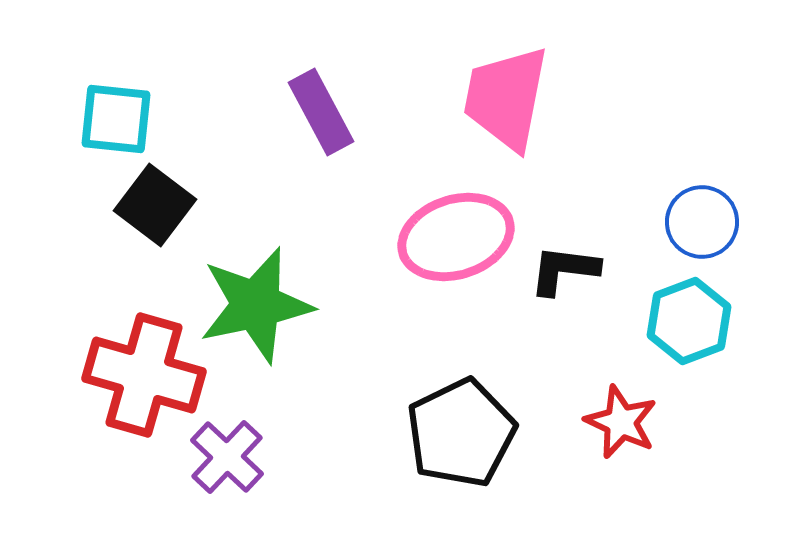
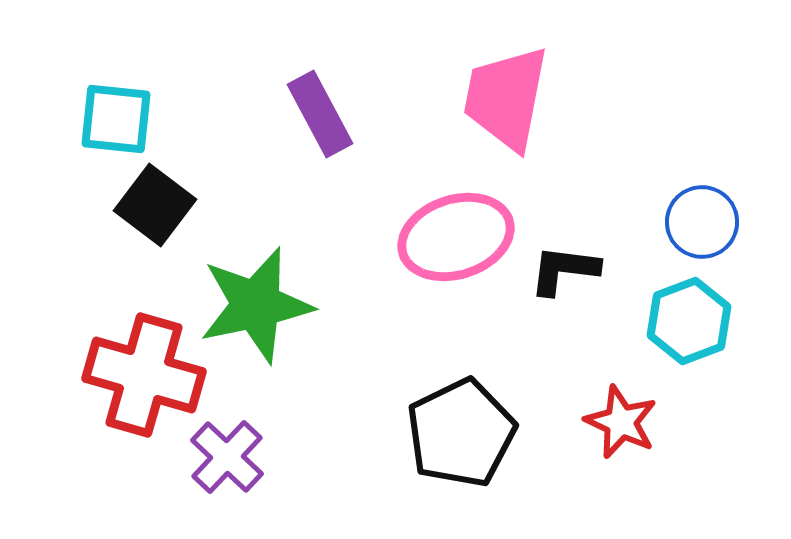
purple rectangle: moved 1 px left, 2 px down
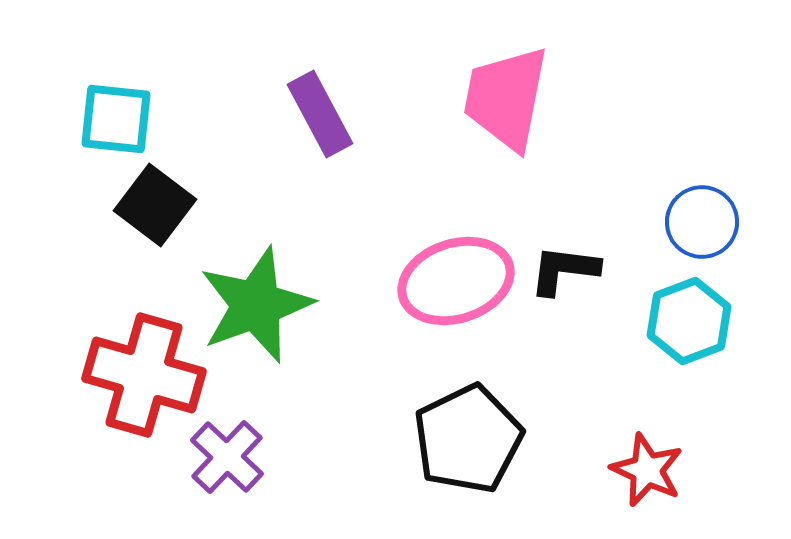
pink ellipse: moved 44 px down
green star: rotated 8 degrees counterclockwise
red star: moved 26 px right, 48 px down
black pentagon: moved 7 px right, 6 px down
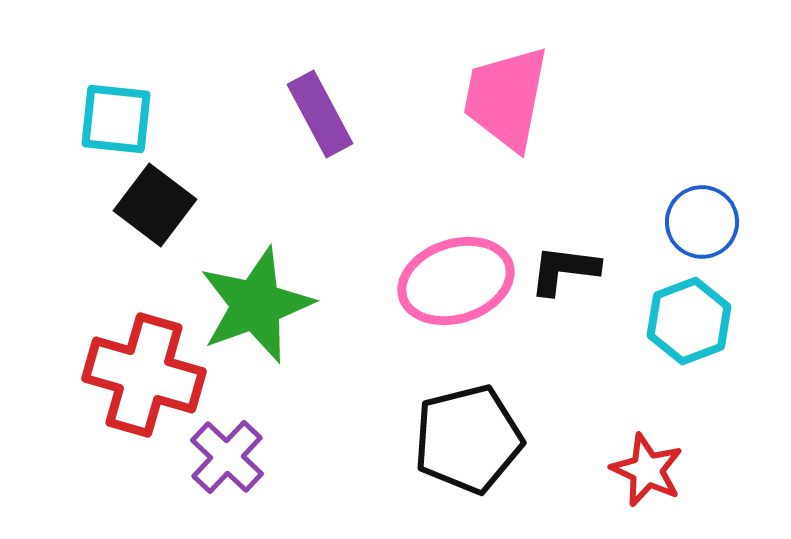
black pentagon: rotated 12 degrees clockwise
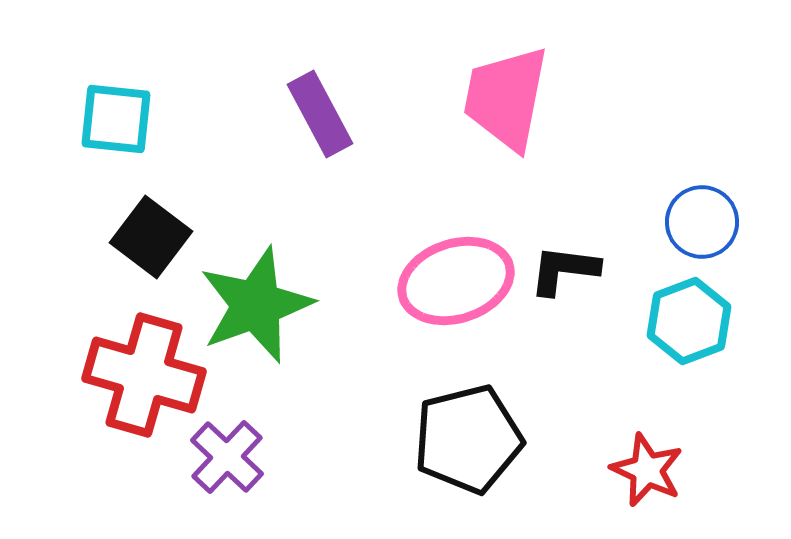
black square: moved 4 px left, 32 px down
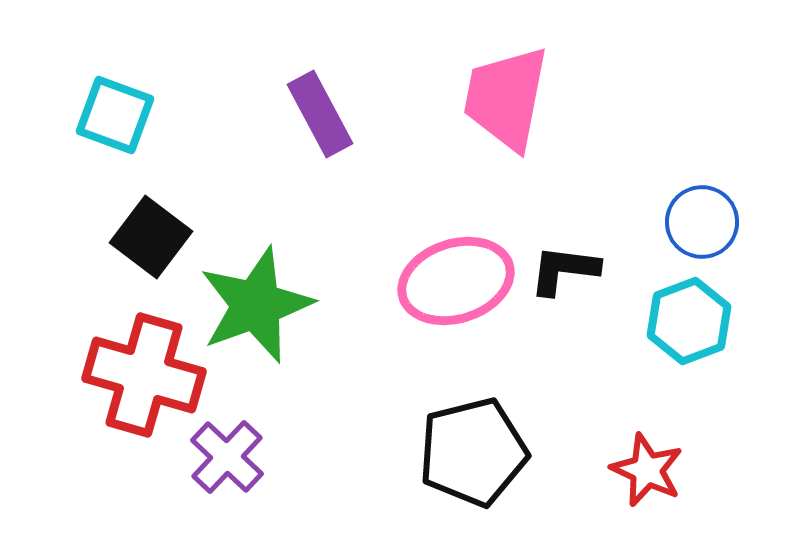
cyan square: moved 1 px left, 4 px up; rotated 14 degrees clockwise
black pentagon: moved 5 px right, 13 px down
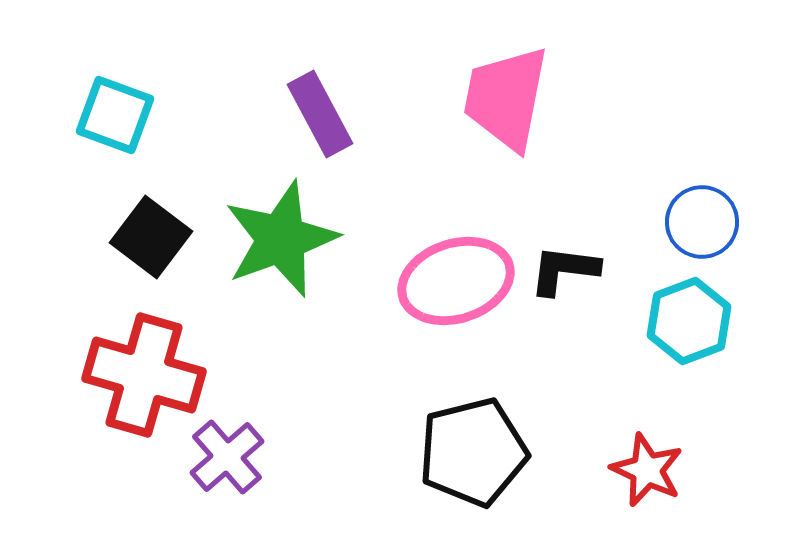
green star: moved 25 px right, 66 px up
purple cross: rotated 6 degrees clockwise
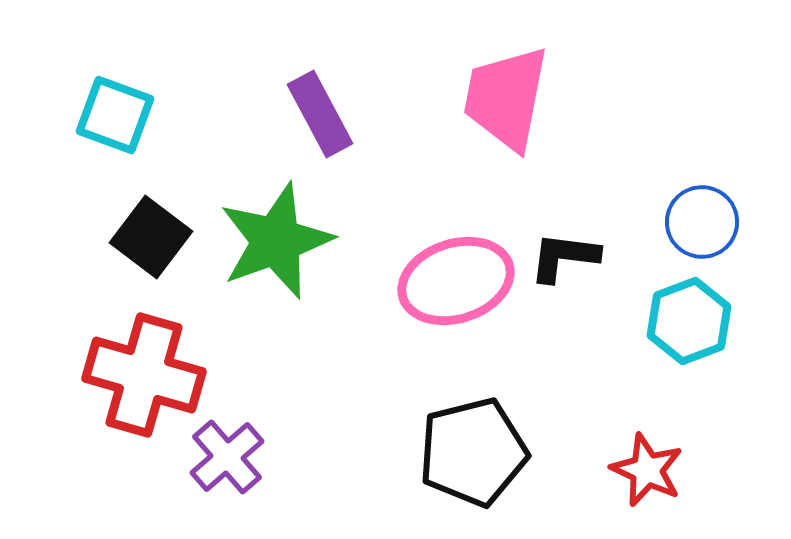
green star: moved 5 px left, 2 px down
black L-shape: moved 13 px up
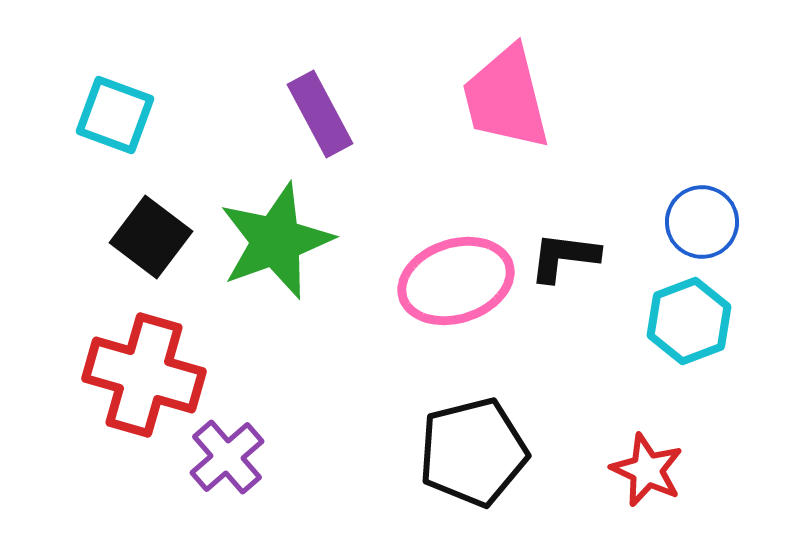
pink trapezoid: rotated 25 degrees counterclockwise
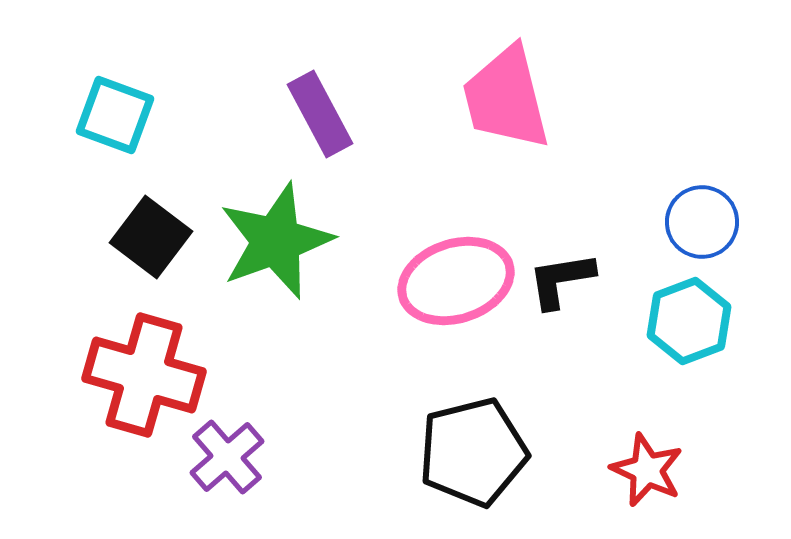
black L-shape: moved 3 px left, 23 px down; rotated 16 degrees counterclockwise
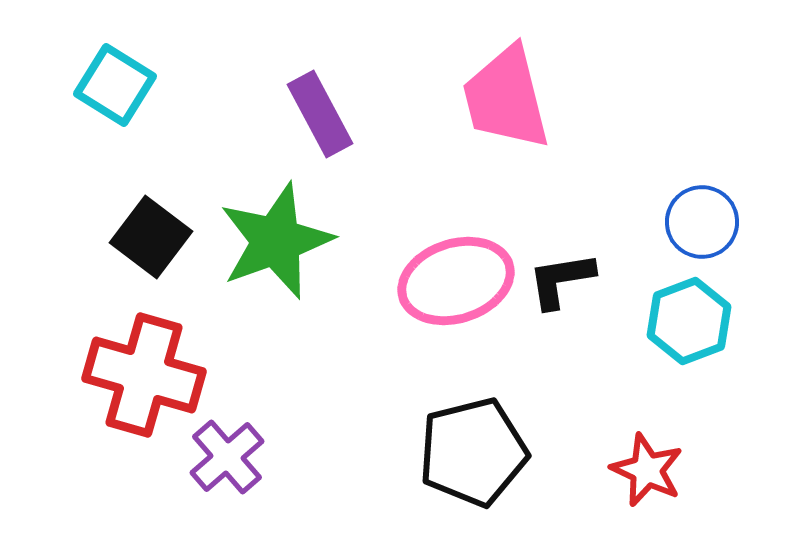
cyan square: moved 30 px up; rotated 12 degrees clockwise
